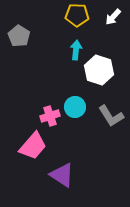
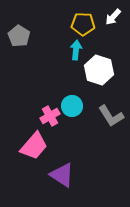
yellow pentagon: moved 6 px right, 9 px down
cyan circle: moved 3 px left, 1 px up
pink cross: rotated 12 degrees counterclockwise
pink trapezoid: moved 1 px right
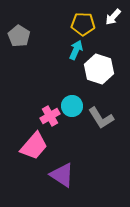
cyan arrow: rotated 18 degrees clockwise
white hexagon: moved 1 px up
gray L-shape: moved 10 px left, 2 px down
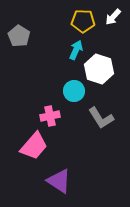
yellow pentagon: moved 3 px up
cyan circle: moved 2 px right, 15 px up
pink cross: rotated 18 degrees clockwise
purple triangle: moved 3 px left, 6 px down
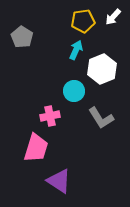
yellow pentagon: rotated 10 degrees counterclockwise
gray pentagon: moved 3 px right, 1 px down
white hexagon: moved 3 px right; rotated 20 degrees clockwise
pink trapezoid: moved 2 px right, 2 px down; rotated 24 degrees counterclockwise
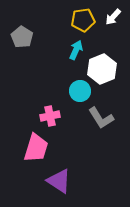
yellow pentagon: moved 1 px up
cyan circle: moved 6 px right
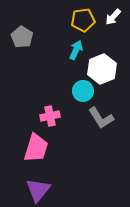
cyan circle: moved 3 px right
purple triangle: moved 21 px left, 9 px down; rotated 36 degrees clockwise
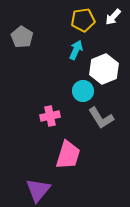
white hexagon: moved 2 px right
pink trapezoid: moved 32 px right, 7 px down
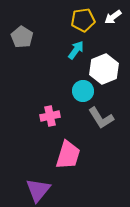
white arrow: rotated 12 degrees clockwise
cyan arrow: rotated 12 degrees clockwise
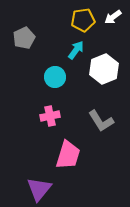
gray pentagon: moved 2 px right, 1 px down; rotated 15 degrees clockwise
cyan circle: moved 28 px left, 14 px up
gray L-shape: moved 3 px down
purple triangle: moved 1 px right, 1 px up
